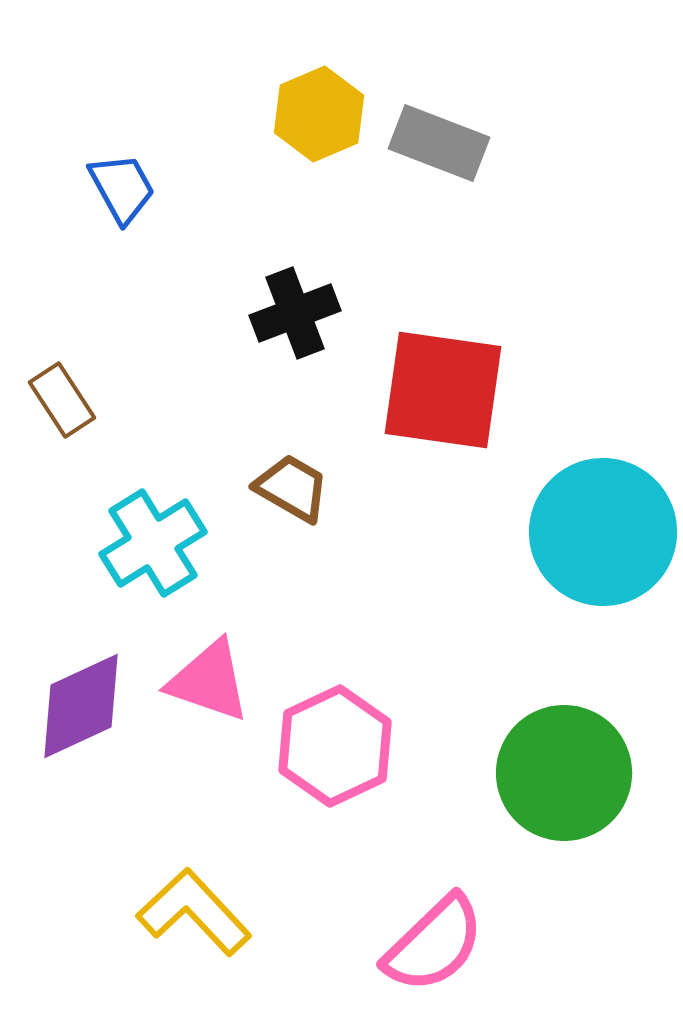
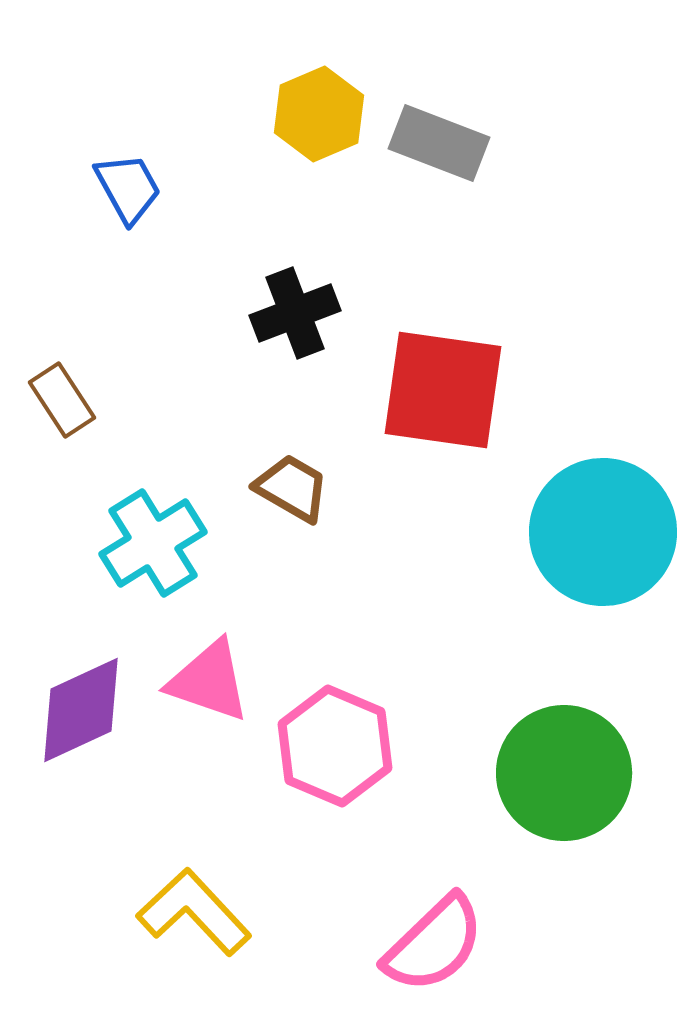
blue trapezoid: moved 6 px right
purple diamond: moved 4 px down
pink hexagon: rotated 12 degrees counterclockwise
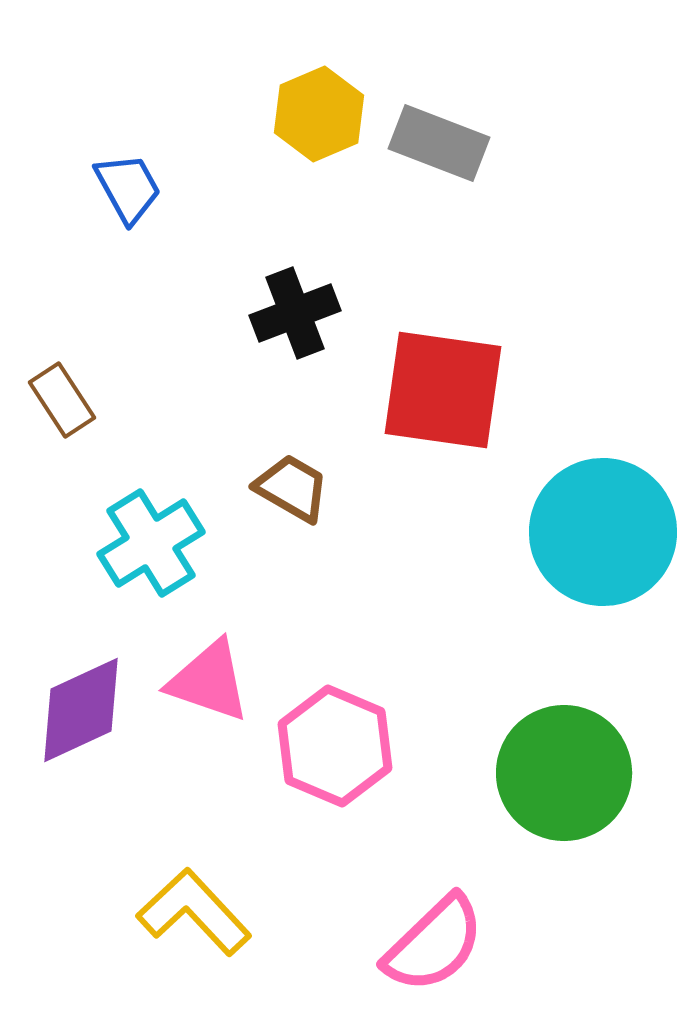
cyan cross: moved 2 px left
